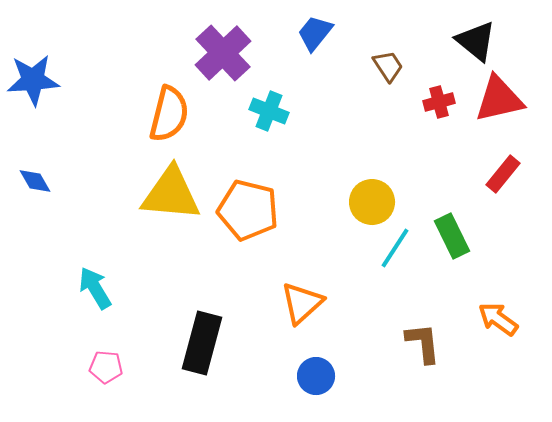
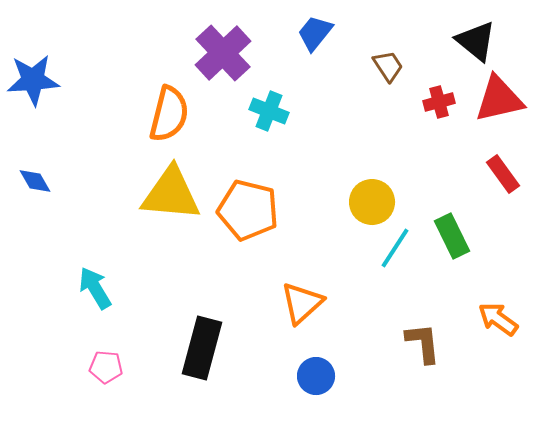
red rectangle: rotated 75 degrees counterclockwise
black rectangle: moved 5 px down
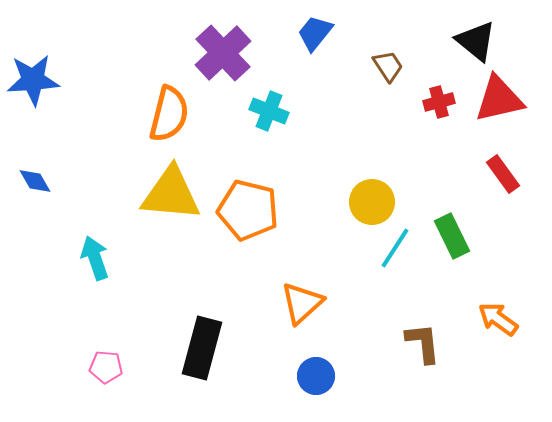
cyan arrow: moved 30 px up; rotated 12 degrees clockwise
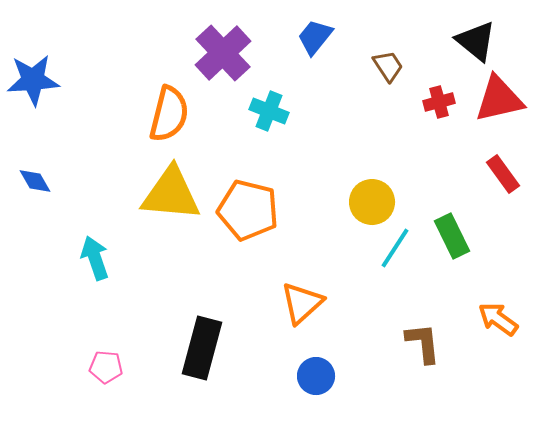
blue trapezoid: moved 4 px down
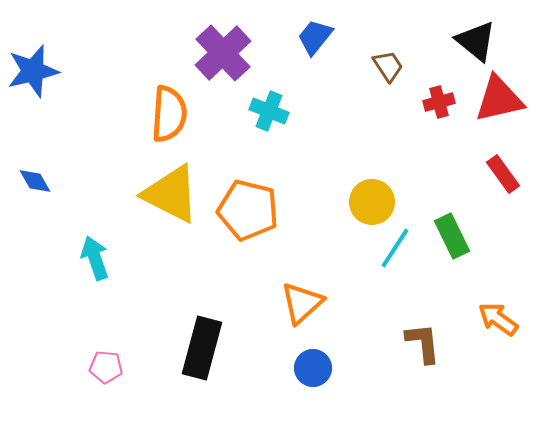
blue star: moved 9 px up; rotated 10 degrees counterclockwise
orange semicircle: rotated 10 degrees counterclockwise
yellow triangle: rotated 22 degrees clockwise
blue circle: moved 3 px left, 8 px up
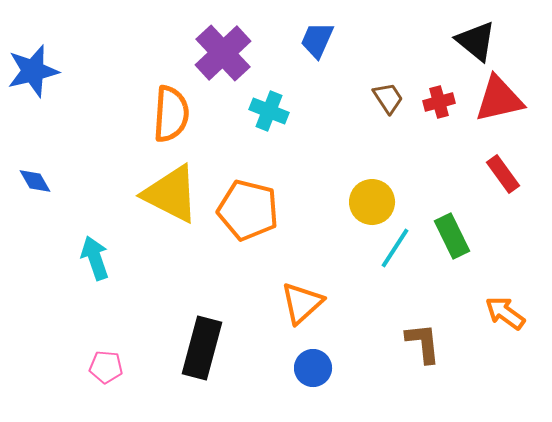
blue trapezoid: moved 2 px right, 3 px down; rotated 15 degrees counterclockwise
brown trapezoid: moved 32 px down
orange semicircle: moved 2 px right
orange arrow: moved 7 px right, 6 px up
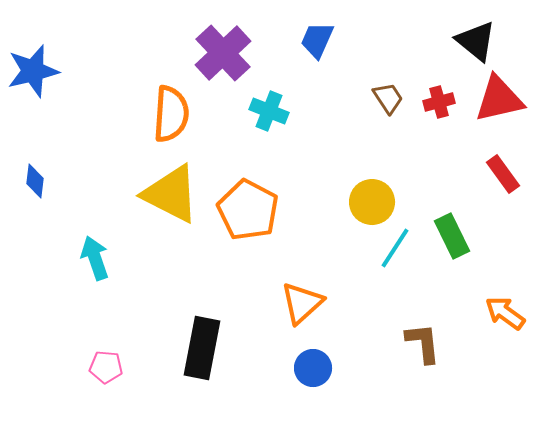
blue diamond: rotated 36 degrees clockwise
orange pentagon: rotated 14 degrees clockwise
black rectangle: rotated 4 degrees counterclockwise
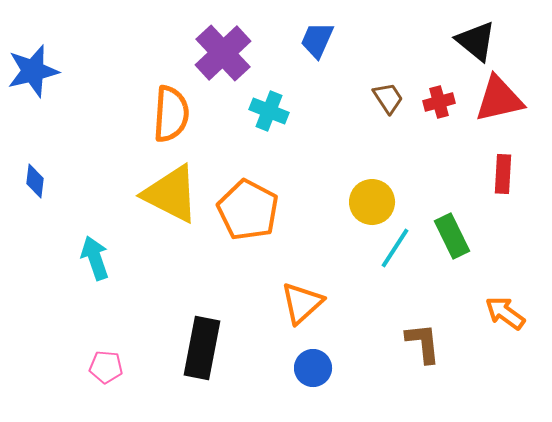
red rectangle: rotated 39 degrees clockwise
